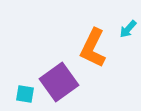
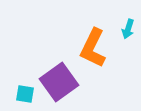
cyan arrow: rotated 24 degrees counterclockwise
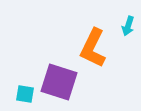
cyan arrow: moved 3 px up
purple square: rotated 36 degrees counterclockwise
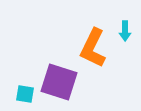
cyan arrow: moved 3 px left, 5 px down; rotated 18 degrees counterclockwise
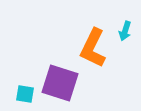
cyan arrow: rotated 18 degrees clockwise
purple square: moved 1 px right, 1 px down
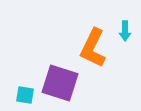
cyan arrow: rotated 18 degrees counterclockwise
cyan square: moved 1 px down
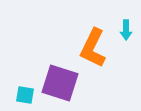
cyan arrow: moved 1 px right, 1 px up
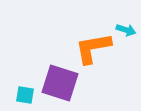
cyan arrow: rotated 72 degrees counterclockwise
orange L-shape: rotated 54 degrees clockwise
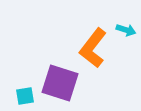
orange L-shape: rotated 42 degrees counterclockwise
cyan square: moved 1 px down; rotated 18 degrees counterclockwise
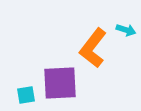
purple square: rotated 21 degrees counterclockwise
cyan square: moved 1 px right, 1 px up
